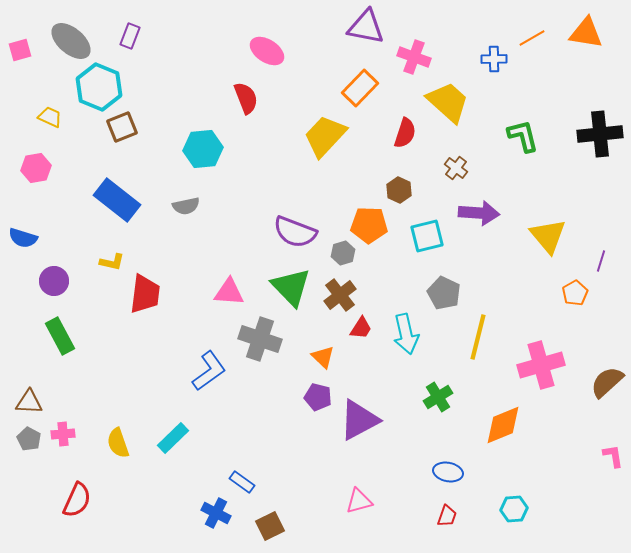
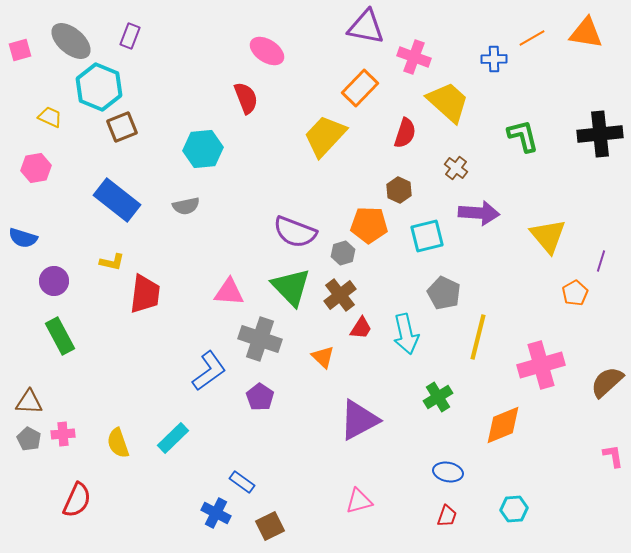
purple pentagon at (318, 397): moved 58 px left; rotated 20 degrees clockwise
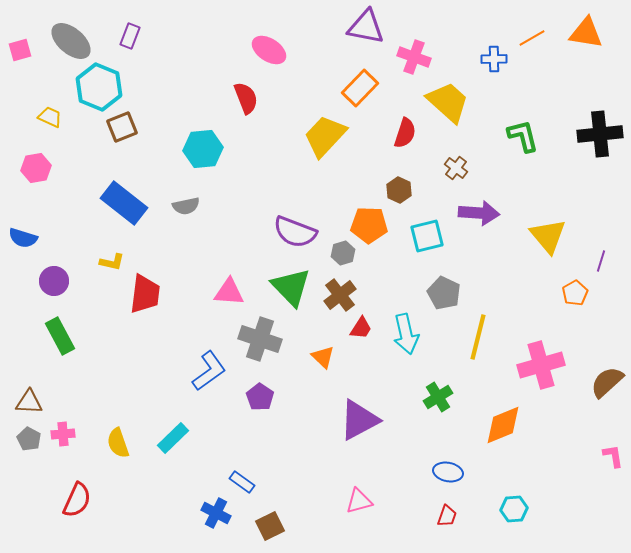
pink ellipse at (267, 51): moved 2 px right, 1 px up
blue rectangle at (117, 200): moved 7 px right, 3 px down
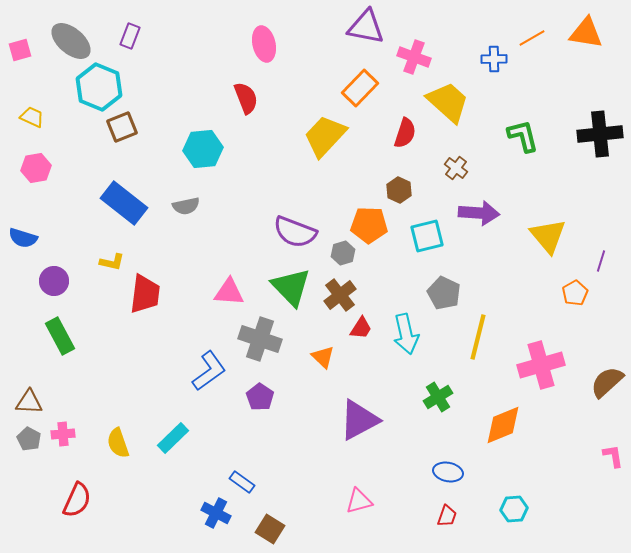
pink ellipse at (269, 50): moved 5 px left, 6 px up; rotated 44 degrees clockwise
yellow trapezoid at (50, 117): moved 18 px left
brown square at (270, 526): moved 3 px down; rotated 32 degrees counterclockwise
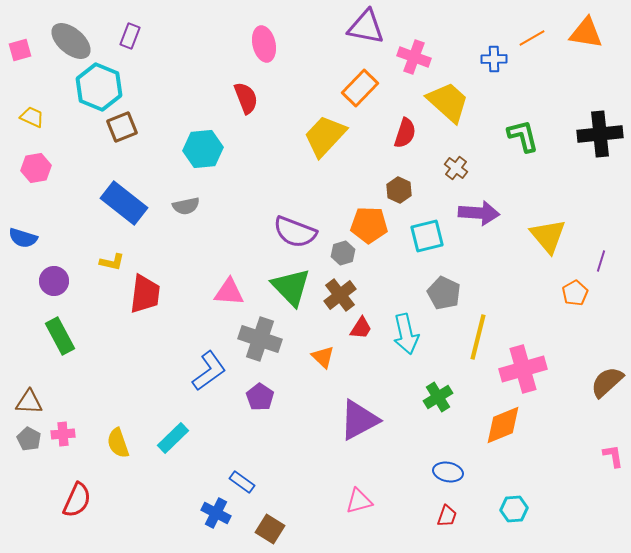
pink cross at (541, 365): moved 18 px left, 4 px down
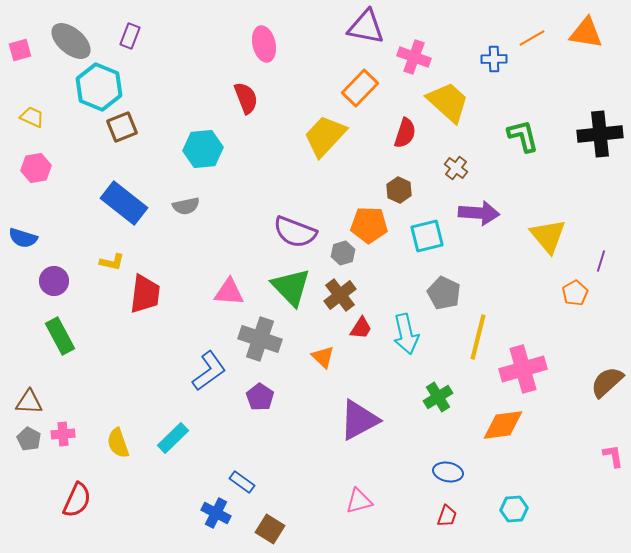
orange diamond at (503, 425): rotated 15 degrees clockwise
